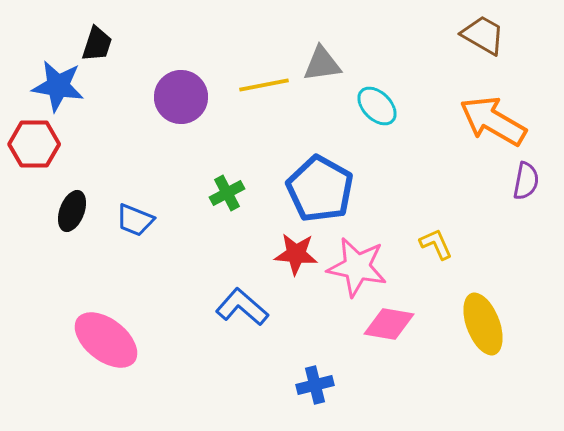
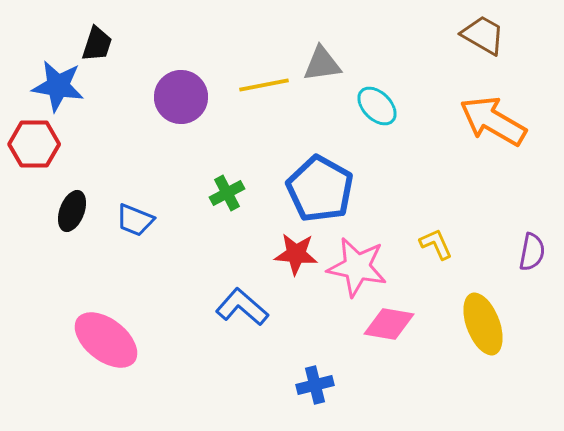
purple semicircle: moved 6 px right, 71 px down
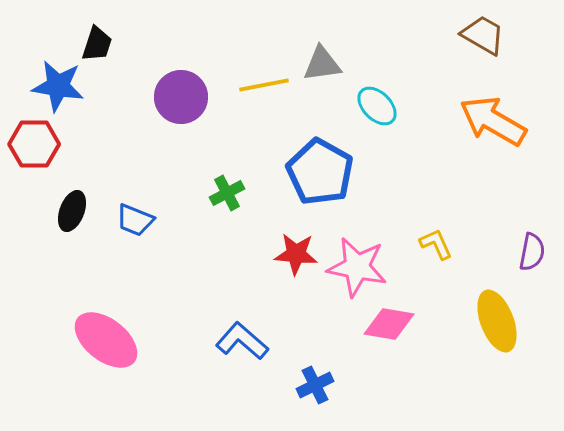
blue pentagon: moved 17 px up
blue L-shape: moved 34 px down
yellow ellipse: moved 14 px right, 3 px up
blue cross: rotated 12 degrees counterclockwise
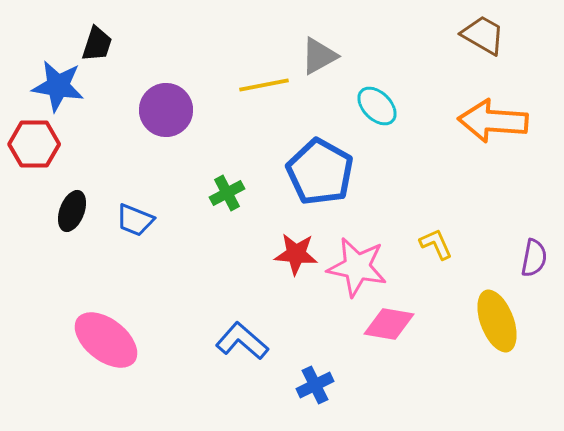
gray triangle: moved 3 px left, 8 px up; rotated 21 degrees counterclockwise
purple circle: moved 15 px left, 13 px down
orange arrow: rotated 26 degrees counterclockwise
purple semicircle: moved 2 px right, 6 px down
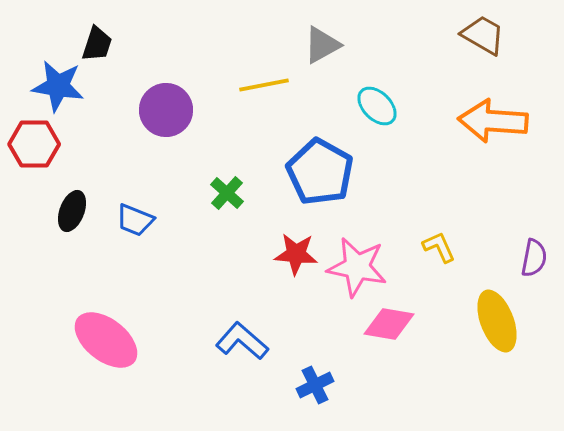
gray triangle: moved 3 px right, 11 px up
green cross: rotated 20 degrees counterclockwise
yellow L-shape: moved 3 px right, 3 px down
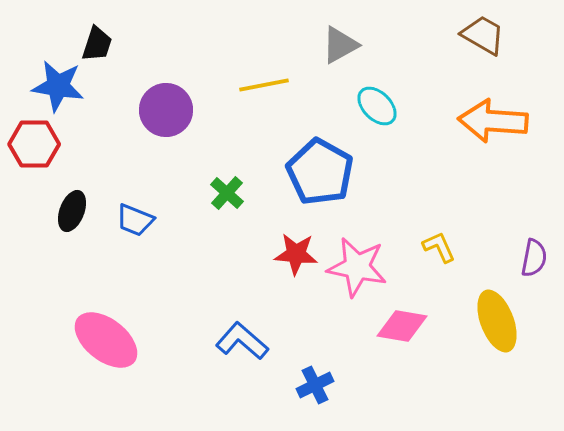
gray triangle: moved 18 px right
pink diamond: moved 13 px right, 2 px down
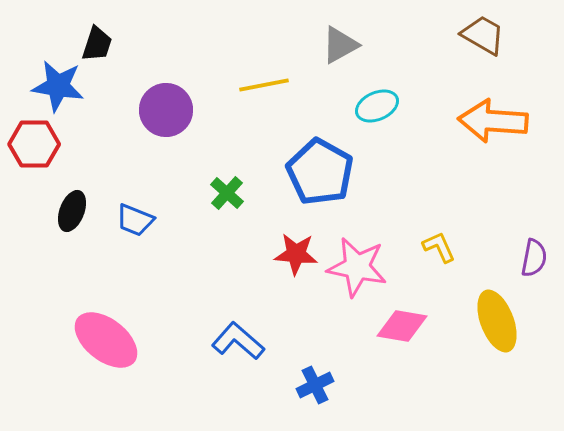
cyan ellipse: rotated 69 degrees counterclockwise
blue L-shape: moved 4 px left
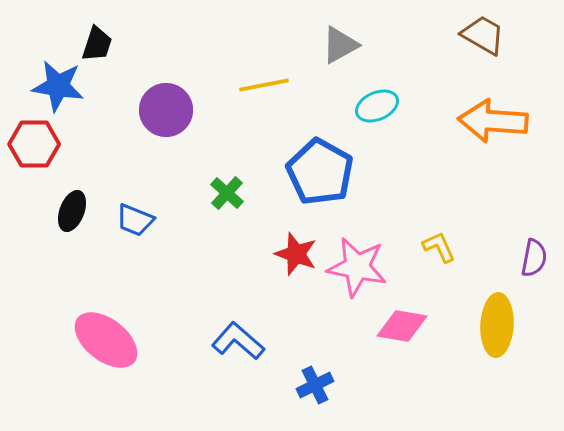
red star: rotated 15 degrees clockwise
yellow ellipse: moved 4 px down; rotated 24 degrees clockwise
